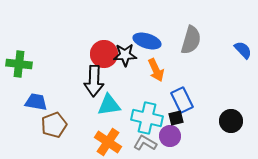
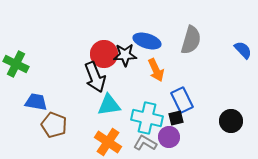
green cross: moved 3 px left; rotated 20 degrees clockwise
black arrow: moved 1 px right, 4 px up; rotated 24 degrees counterclockwise
brown pentagon: rotated 30 degrees counterclockwise
purple circle: moved 1 px left, 1 px down
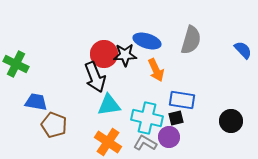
blue rectangle: rotated 55 degrees counterclockwise
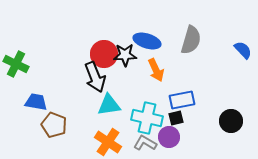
blue rectangle: rotated 20 degrees counterclockwise
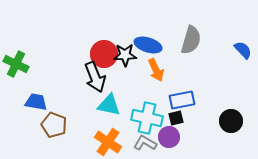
blue ellipse: moved 1 px right, 4 px down
cyan triangle: rotated 20 degrees clockwise
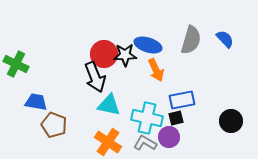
blue semicircle: moved 18 px left, 11 px up
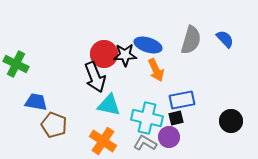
orange cross: moved 5 px left, 1 px up
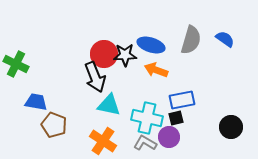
blue semicircle: rotated 12 degrees counterclockwise
blue ellipse: moved 3 px right
orange arrow: rotated 135 degrees clockwise
black circle: moved 6 px down
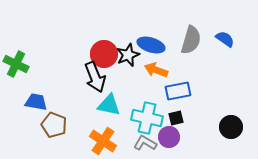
black star: moved 3 px right; rotated 20 degrees counterclockwise
blue rectangle: moved 4 px left, 9 px up
